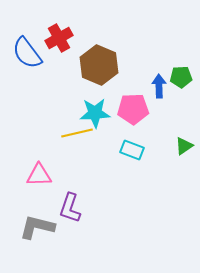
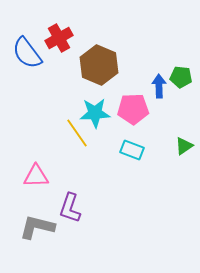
green pentagon: rotated 10 degrees clockwise
yellow line: rotated 68 degrees clockwise
pink triangle: moved 3 px left, 1 px down
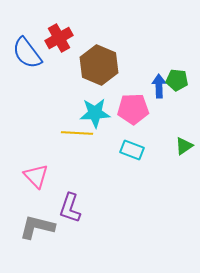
green pentagon: moved 4 px left, 3 px down
yellow line: rotated 52 degrees counterclockwise
pink triangle: rotated 48 degrees clockwise
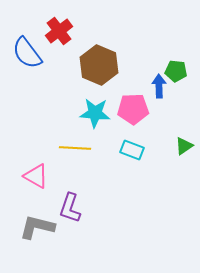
red cross: moved 7 px up; rotated 8 degrees counterclockwise
green pentagon: moved 1 px left, 9 px up
cyan star: rotated 8 degrees clockwise
yellow line: moved 2 px left, 15 px down
pink triangle: rotated 16 degrees counterclockwise
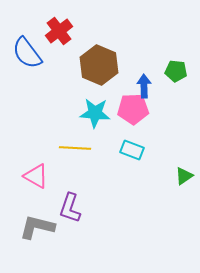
blue arrow: moved 15 px left
green triangle: moved 30 px down
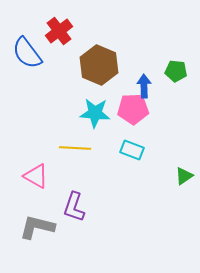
purple L-shape: moved 4 px right, 1 px up
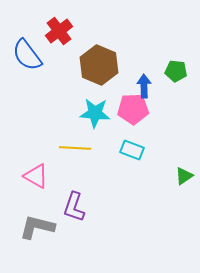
blue semicircle: moved 2 px down
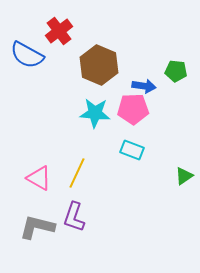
blue semicircle: rotated 24 degrees counterclockwise
blue arrow: rotated 100 degrees clockwise
yellow line: moved 2 px right, 25 px down; rotated 68 degrees counterclockwise
pink triangle: moved 3 px right, 2 px down
purple L-shape: moved 10 px down
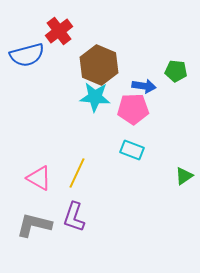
blue semicircle: rotated 44 degrees counterclockwise
cyan star: moved 16 px up
gray L-shape: moved 3 px left, 2 px up
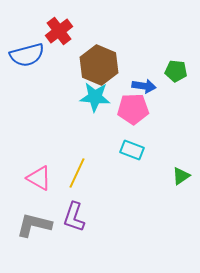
green triangle: moved 3 px left
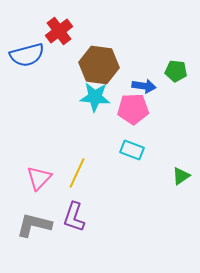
brown hexagon: rotated 15 degrees counterclockwise
pink triangle: rotated 44 degrees clockwise
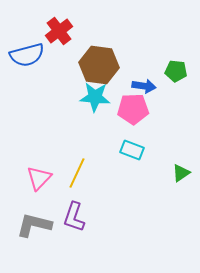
green triangle: moved 3 px up
